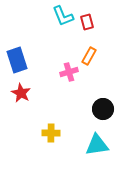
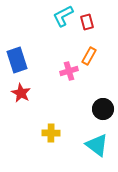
cyan L-shape: rotated 85 degrees clockwise
pink cross: moved 1 px up
cyan triangle: rotated 45 degrees clockwise
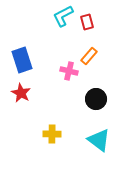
orange rectangle: rotated 12 degrees clockwise
blue rectangle: moved 5 px right
pink cross: rotated 30 degrees clockwise
black circle: moved 7 px left, 10 px up
yellow cross: moved 1 px right, 1 px down
cyan triangle: moved 2 px right, 5 px up
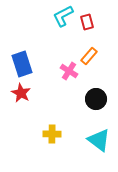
blue rectangle: moved 4 px down
pink cross: rotated 18 degrees clockwise
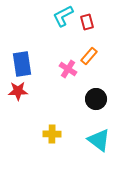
blue rectangle: rotated 10 degrees clockwise
pink cross: moved 1 px left, 2 px up
red star: moved 3 px left, 2 px up; rotated 30 degrees counterclockwise
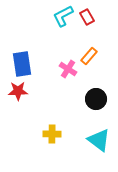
red rectangle: moved 5 px up; rotated 14 degrees counterclockwise
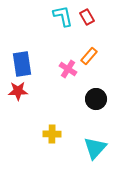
cyan L-shape: rotated 105 degrees clockwise
cyan triangle: moved 4 px left, 8 px down; rotated 35 degrees clockwise
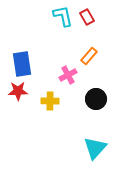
pink cross: moved 6 px down; rotated 30 degrees clockwise
yellow cross: moved 2 px left, 33 px up
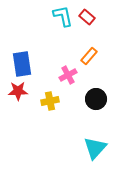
red rectangle: rotated 21 degrees counterclockwise
yellow cross: rotated 12 degrees counterclockwise
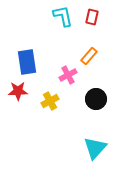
red rectangle: moved 5 px right; rotated 63 degrees clockwise
blue rectangle: moved 5 px right, 2 px up
yellow cross: rotated 18 degrees counterclockwise
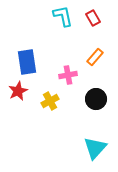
red rectangle: moved 1 px right, 1 px down; rotated 42 degrees counterclockwise
orange rectangle: moved 6 px right, 1 px down
pink cross: rotated 18 degrees clockwise
red star: rotated 24 degrees counterclockwise
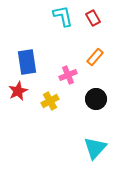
pink cross: rotated 12 degrees counterclockwise
